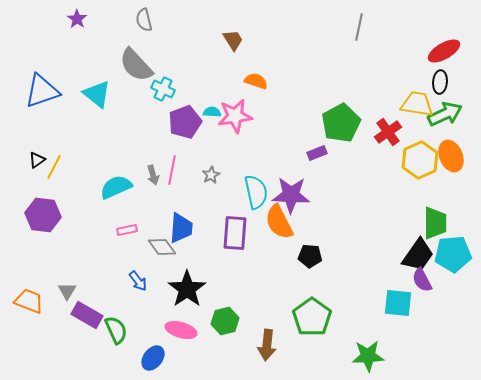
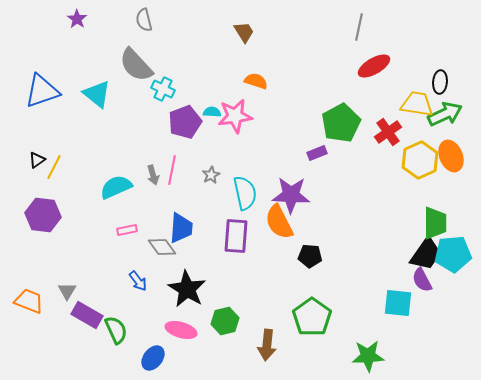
brown trapezoid at (233, 40): moved 11 px right, 8 px up
red ellipse at (444, 51): moved 70 px left, 15 px down
cyan semicircle at (256, 192): moved 11 px left, 1 px down
purple rectangle at (235, 233): moved 1 px right, 3 px down
black trapezoid at (418, 255): moved 8 px right, 1 px up
black star at (187, 289): rotated 6 degrees counterclockwise
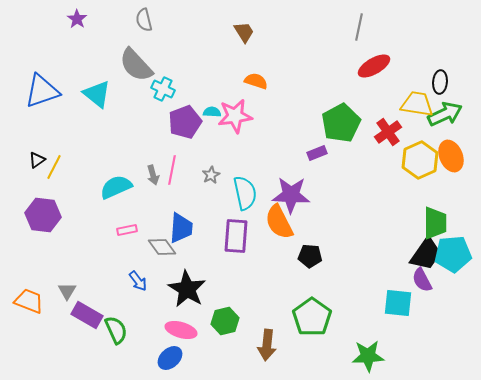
blue ellipse at (153, 358): moved 17 px right; rotated 10 degrees clockwise
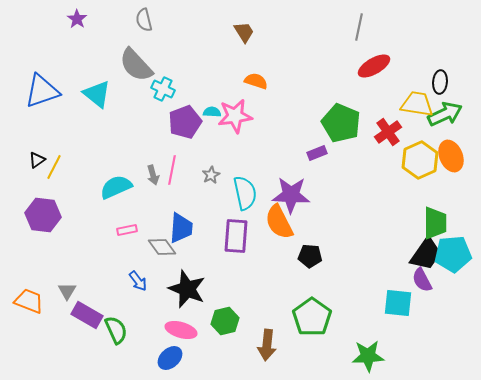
green pentagon at (341, 123): rotated 21 degrees counterclockwise
black star at (187, 289): rotated 9 degrees counterclockwise
